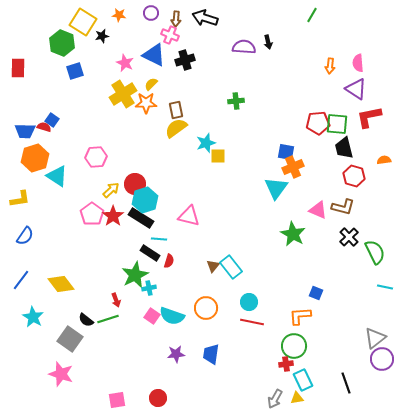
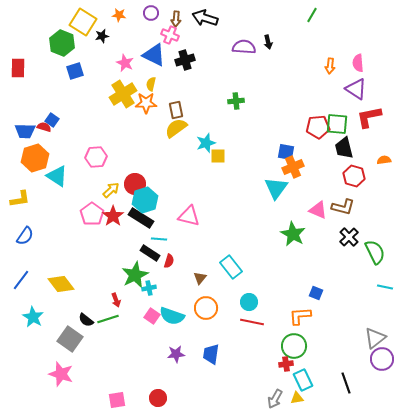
yellow semicircle at (151, 84): rotated 32 degrees counterclockwise
red pentagon at (318, 123): moved 4 px down
brown triangle at (213, 266): moved 13 px left, 12 px down
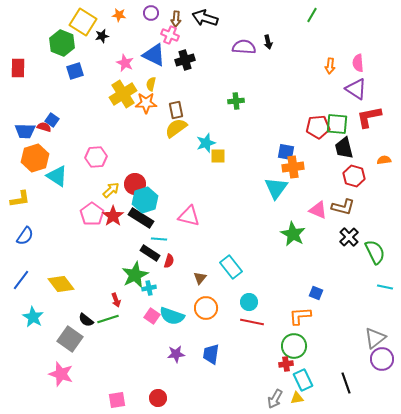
orange cross at (293, 167): rotated 15 degrees clockwise
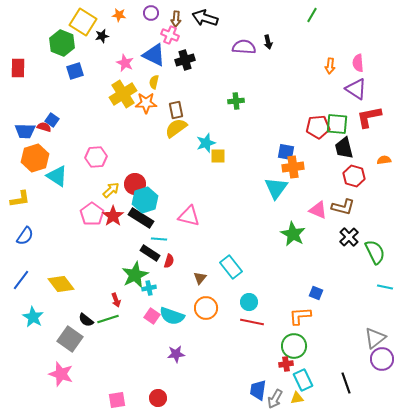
yellow semicircle at (151, 84): moved 3 px right, 2 px up
blue trapezoid at (211, 354): moved 47 px right, 36 px down
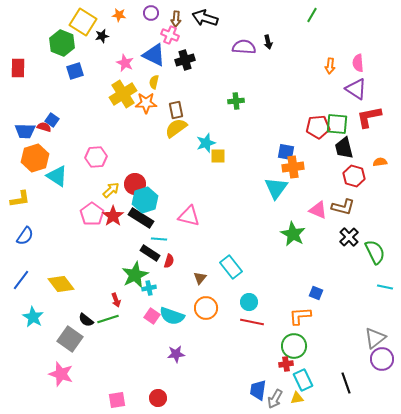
orange semicircle at (384, 160): moved 4 px left, 2 px down
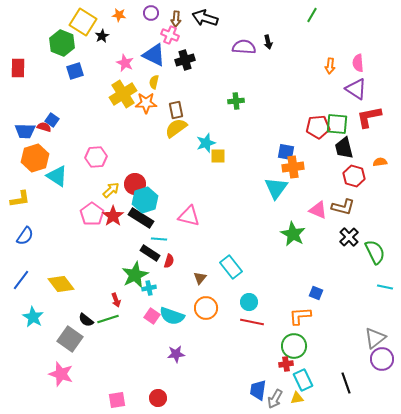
black star at (102, 36): rotated 16 degrees counterclockwise
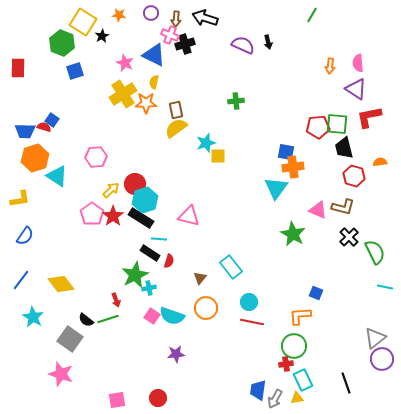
purple semicircle at (244, 47): moved 1 px left, 2 px up; rotated 20 degrees clockwise
black cross at (185, 60): moved 16 px up
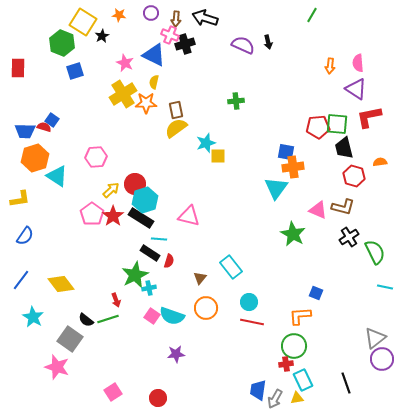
black cross at (349, 237): rotated 12 degrees clockwise
pink star at (61, 374): moved 4 px left, 7 px up
pink square at (117, 400): moved 4 px left, 8 px up; rotated 24 degrees counterclockwise
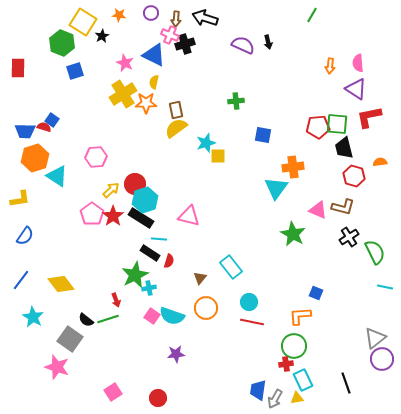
blue square at (286, 152): moved 23 px left, 17 px up
